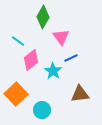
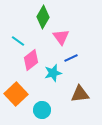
cyan star: moved 2 px down; rotated 24 degrees clockwise
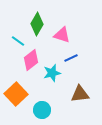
green diamond: moved 6 px left, 7 px down
pink triangle: moved 1 px right, 2 px up; rotated 36 degrees counterclockwise
cyan star: moved 1 px left
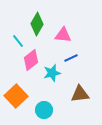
pink triangle: moved 1 px right; rotated 12 degrees counterclockwise
cyan line: rotated 16 degrees clockwise
orange square: moved 2 px down
cyan circle: moved 2 px right
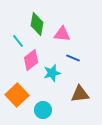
green diamond: rotated 20 degrees counterclockwise
pink triangle: moved 1 px left, 1 px up
blue line: moved 2 px right; rotated 48 degrees clockwise
orange square: moved 1 px right, 1 px up
cyan circle: moved 1 px left
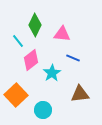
green diamond: moved 2 px left, 1 px down; rotated 15 degrees clockwise
cyan star: rotated 18 degrees counterclockwise
orange square: moved 1 px left
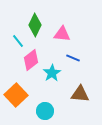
brown triangle: rotated 12 degrees clockwise
cyan circle: moved 2 px right, 1 px down
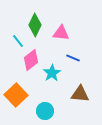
pink triangle: moved 1 px left, 1 px up
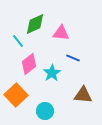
green diamond: moved 1 px up; rotated 40 degrees clockwise
pink diamond: moved 2 px left, 4 px down
brown triangle: moved 3 px right, 1 px down
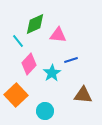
pink triangle: moved 3 px left, 2 px down
blue line: moved 2 px left, 2 px down; rotated 40 degrees counterclockwise
pink diamond: rotated 10 degrees counterclockwise
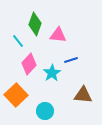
green diamond: rotated 45 degrees counterclockwise
